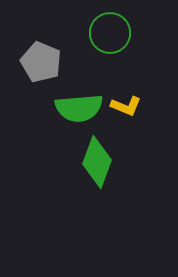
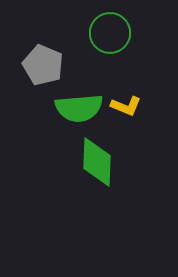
gray pentagon: moved 2 px right, 3 px down
green diamond: rotated 18 degrees counterclockwise
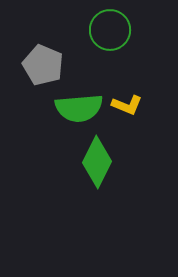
green circle: moved 3 px up
yellow L-shape: moved 1 px right, 1 px up
green diamond: rotated 24 degrees clockwise
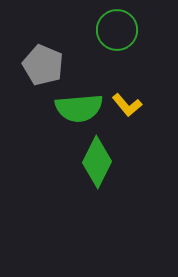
green circle: moved 7 px right
yellow L-shape: rotated 28 degrees clockwise
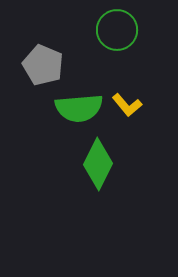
green diamond: moved 1 px right, 2 px down
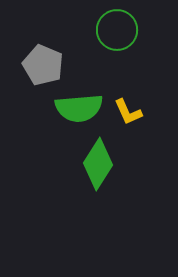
yellow L-shape: moved 1 px right, 7 px down; rotated 16 degrees clockwise
green diamond: rotated 6 degrees clockwise
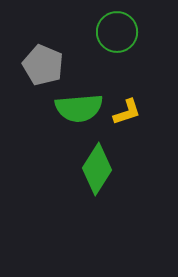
green circle: moved 2 px down
yellow L-shape: moved 1 px left; rotated 84 degrees counterclockwise
green diamond: moved 1 px left, 5 px down
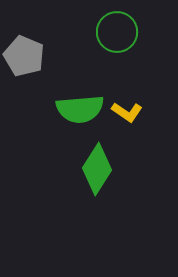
gray pentagon: moved 19 px left, 9 px up
green semicircle: moved 1 px right, 1 px down
yellow L-shape: rotated 52 degrees clockwise
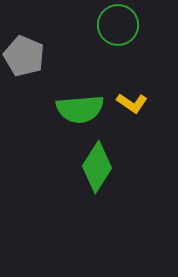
green circle: moved 1 px right, 7 px up
yellow L-shape: moved 5 px right, 9 px up
green diamond: moved 2 px up
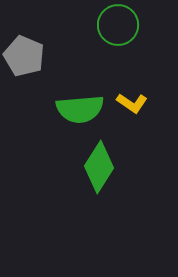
green diamond: moved 2 px right
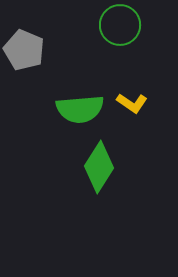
green circle: moved 2 px right
gray pentagon: moved 6 px up
